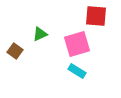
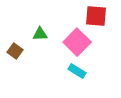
green triangle: rotated 21 degrees clockwise
pink square: moved 2 px up; rotated 28 degrees counterclockwise
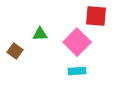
cyan rectangle: rotated 36 degrees counterclockwise
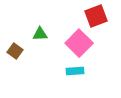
red square: rotated 25 degrees counterclockwise
pink square: moved 2 px right, 1 px down
cyan rectangle: moved 2 px left
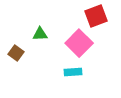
brown square: moved 1 px right, 2 px down
cyan rectangle: moved 2 px left, 1 px down
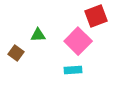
green triangle: moved 2 px left, 1 px down
pink square: moved 1 px left, 2 px up
cyan rectangle: moved 2 px up
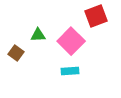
pink square: moved 7 px left
cyan rectangle: moved 3 px left, 1 px down
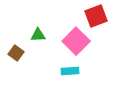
pink square: moved 5 px right
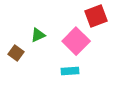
green triangle: rotated 21 degrees counterclockwise
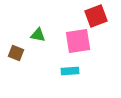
green triangle: rotated 35 degrees clockwise
pink square: moved 2 px right; rotated 36 degrees clockwise
brown square: rotated 14 degrees counterclockwise
